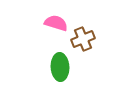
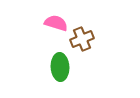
brown cross: moved 1 px left
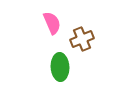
pink semicircle: moved 4 px left; rotated 50 degrees clockwise
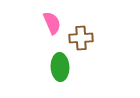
brown cross: moved 1 px left, 1 px up; rotated 20 degrees clockwise
